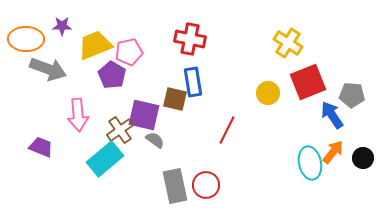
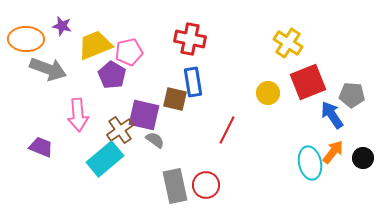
purple star: rotated 12 degrees clockwise
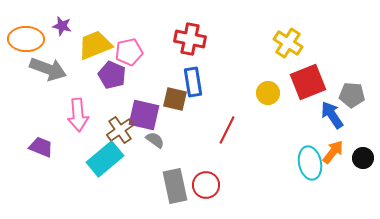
purple pentagon: rotated 8 degrees counterclockwise
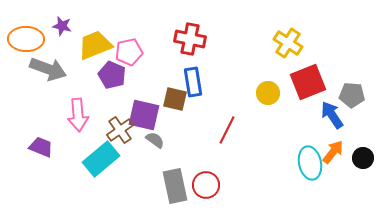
cyan rectangle: moved 4 px left
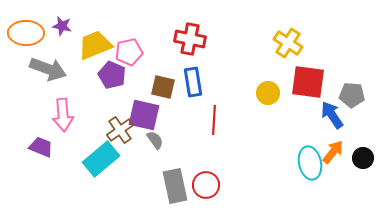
orange ellipse: moved 6 px up
red square: rotated 30 degrees clockwise
brown square: moved 12 px left, 12 px up
pink arrow: moved 15 px left
red line: moved 13 px left, 10 px up; rotated 24 degrees counterclockwise
gray semicircle: rotated 18 degrees clockwise
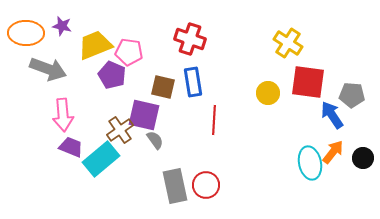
red cross: rotated 8 degrees clockwise
pink pentagon: rotated 20 degrees clockwise
purple trapezoid: moved 30 px right
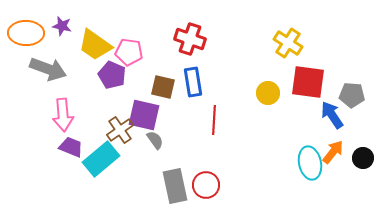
yellow trapezoid: rotated 123 degrees counterclockwise
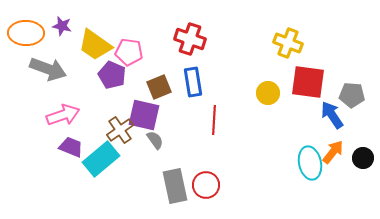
yellow cross: rotated 12 degrees counterclockwise
brown square: moved 4 px left; rotated 35 degrees counterclockwise
pink arrow: rotated 104 degrees counterclockwise
